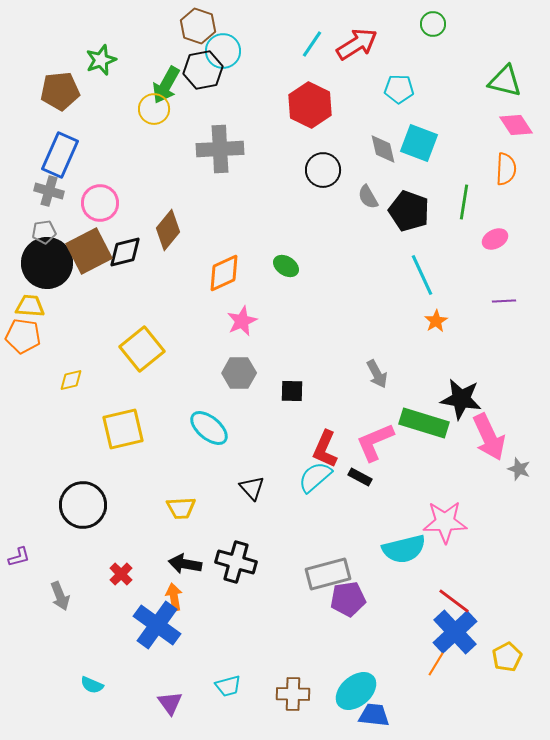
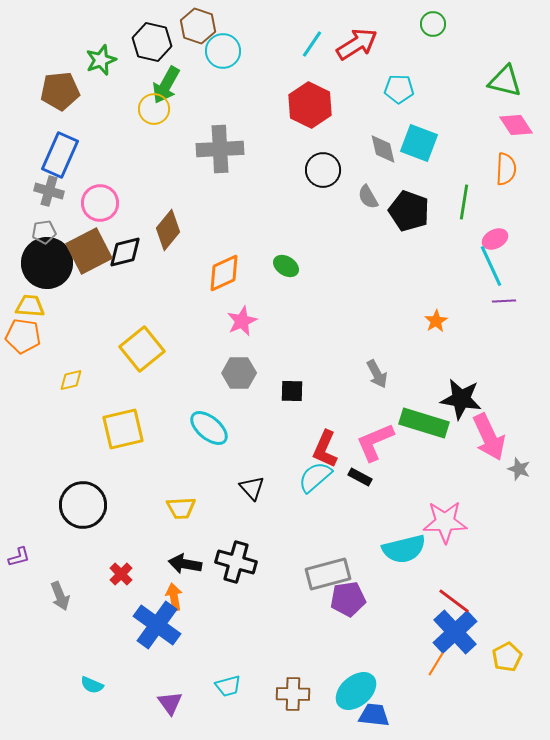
black hexagon at (203, 70): moved 51 px left, 28 px up; rotated 24 degrees clockwise
cyan line at (422, 275): moved 69 px right, 9 px up
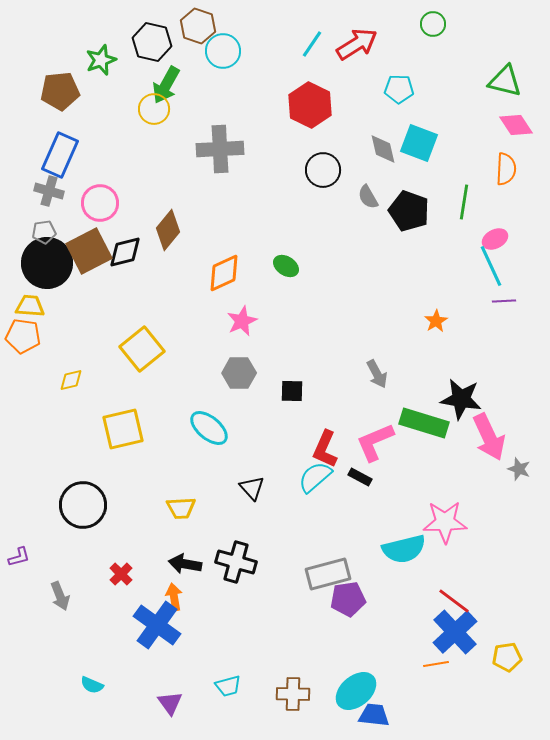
yellow pentagon at (507, 657): rotated 20 degrees clockwise
orange line at (436, 664): rotated 50 degrees clockwise
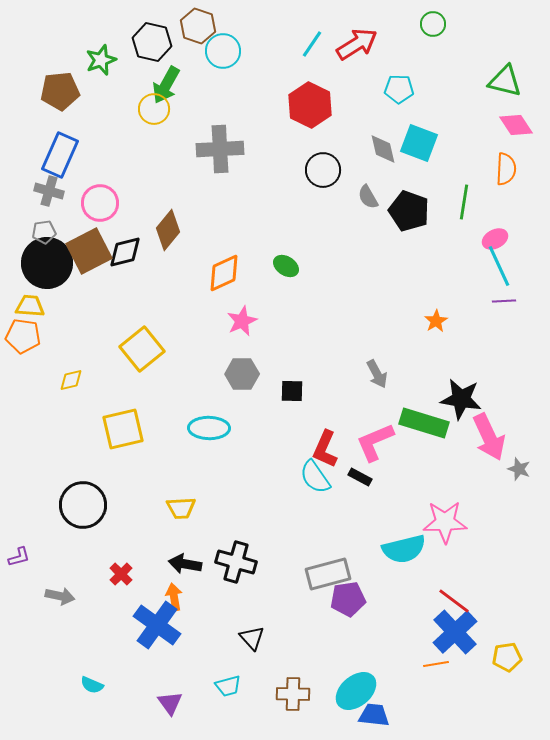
cyan line at (491, 266): moved 8 px right
gray hexagon at (239, 373): moved 3 px right, 1 px down
cyan ellipse at (209, 428): rotated 39 degrees counterclockwise
cyan semicircle at (315, 477): rotated 84 degrees counterclockwise
black triangle at (252, 488): moved 150 px down
gray arrow at (60, 596): rotated 56 degrees counterclockwise
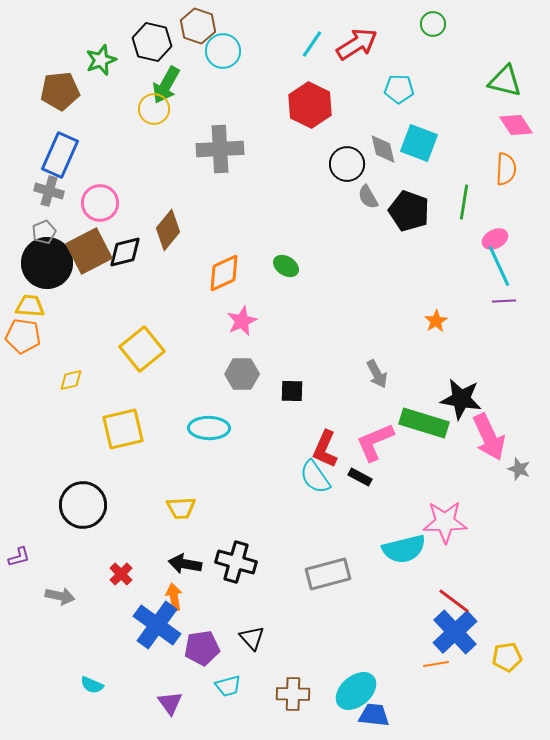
black circle at (323, 170): moved 24 px right, 6 px up
gray pentagon at (44, 232): rotated 15 degrees counterclockwise
purple pentagon at (348, 599): moved 146 px left, 49 px down
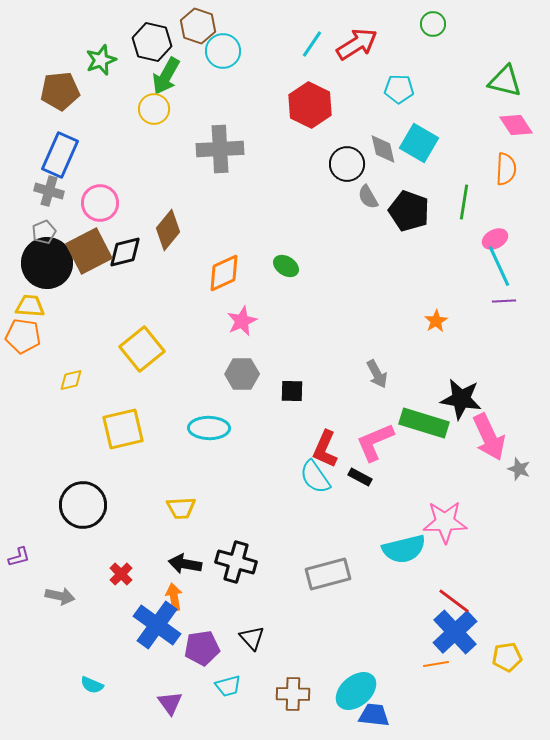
green arrow at (166, 85): moved 9 px up
cyan square at (419, 143): rotated 9 degrees clockwise
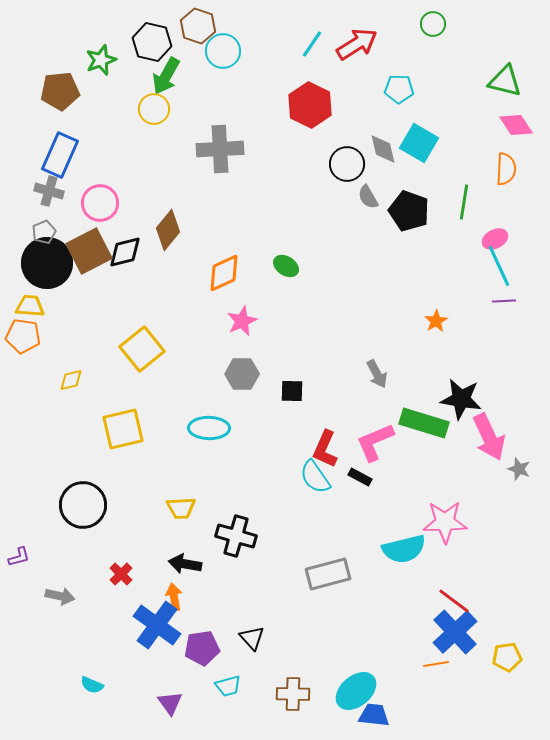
black cross at (236, 562): moved 26 px up
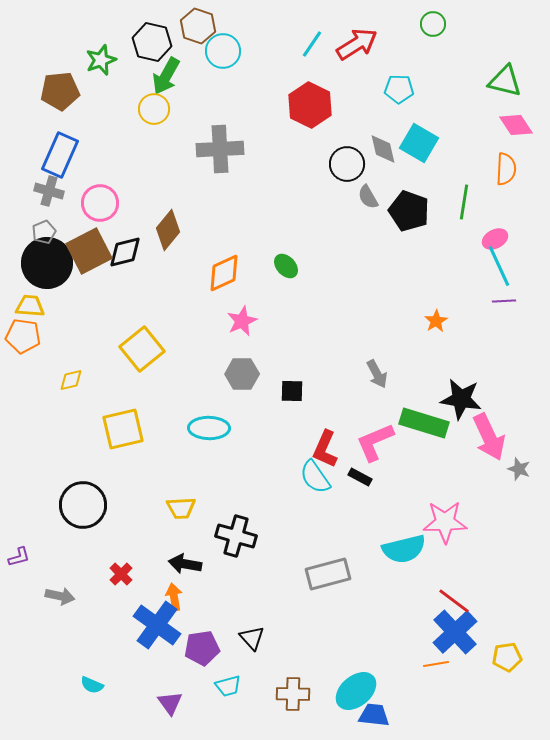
green ellipse at (286, 266): rotated 15 degrees clockwise
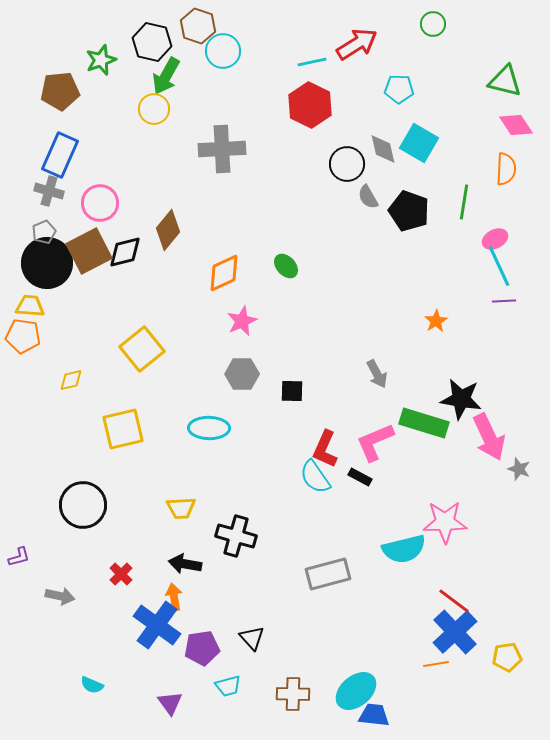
cyan line at (312, 44): moved 18 px down; rotated 44 degrees clockwise
gray cross at (220, 149): moved 2 px right
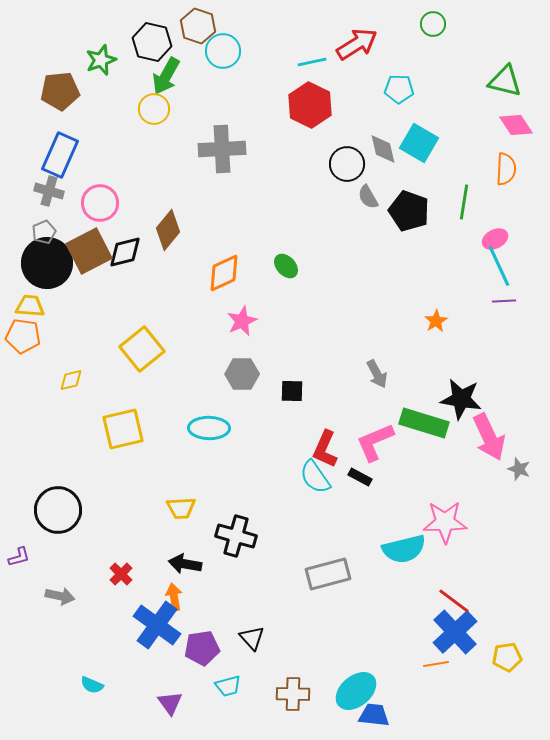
black circle at (83, 505): moved 25 px left, 5 px down
